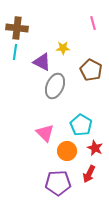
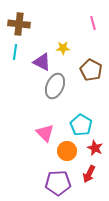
brown cross: moved 2 px right, 4 px up
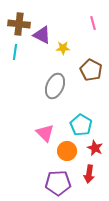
purple triangle: moved 27 px up
red arrow: rotated 18 degrees counterclockwise
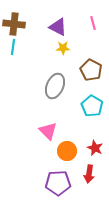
brown cross: moved 5 px left
purple triangle: moved 16 px right, 8 px up
cyan line: moved 2 px left, 5 px up
cyan pentagon: moved 11 px right, 19 px up
pink triangle: moved 3 px right, 2 px up
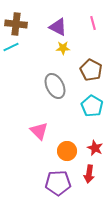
brown cross: moved 2 px right
cyan line: moved 2 px left; rotated 56 degrees clockwise
gray ellipse: rotated 50 degrees counterclockwise
pink triangle: moved 9 px left
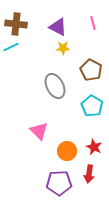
red star: moved 1 px left, 1 px up
purple pentagon: moved 1 px right
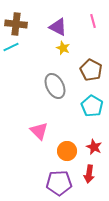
pink line: moved 2 px up
yellow star: rotated 24 degrees clockwise
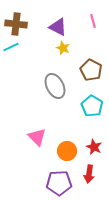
pink triangle: moved 2 px left, 6 px down
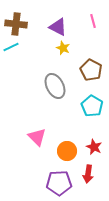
red arrow: moved 1 px left
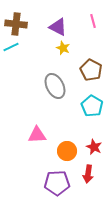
pink triangle: moved 2 px up; rotated 48 degrees counterclockwise
purple pentagon: moved 2 px left
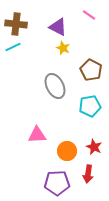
pink line: moved 4 px left, 6 px up; rotated 40 degrees counterclockwise
cyan line: moved 2 px right
cyan pentagon: moved 2 px left; rotated 30 degrees clockwise
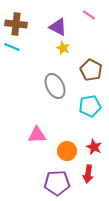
cyan line: moved 1 px left; rotated 49 degrees clockwise
